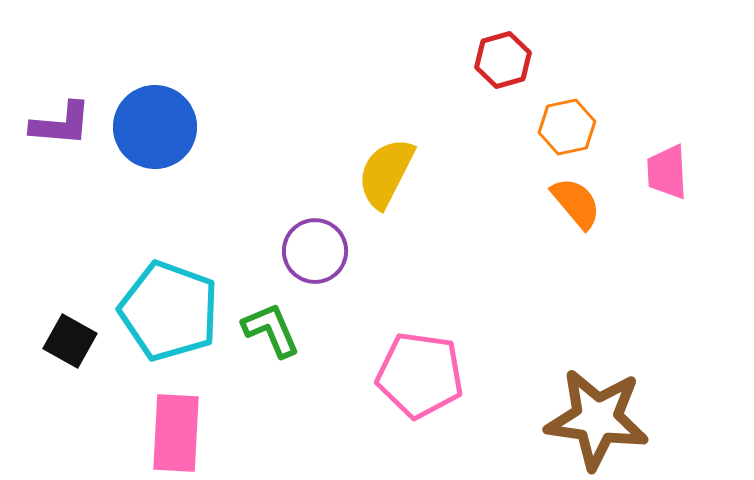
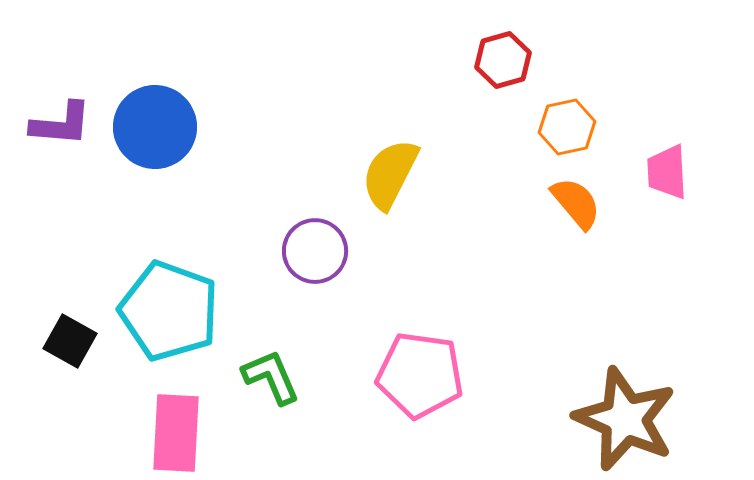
yellow semicircle: moved 4 px right, 1 px down
green L-shape: moved 47 px down
brown star: moved 28 px right; rotated 16 degrees clockwise
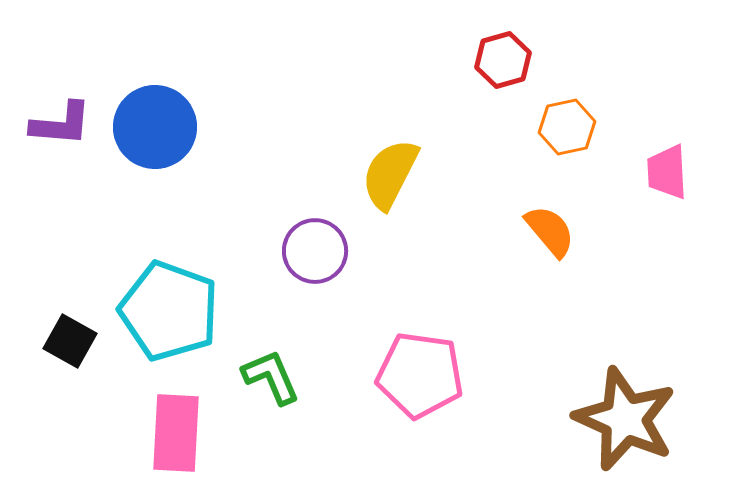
orange semicircle: moved 26 px left, 28 px down
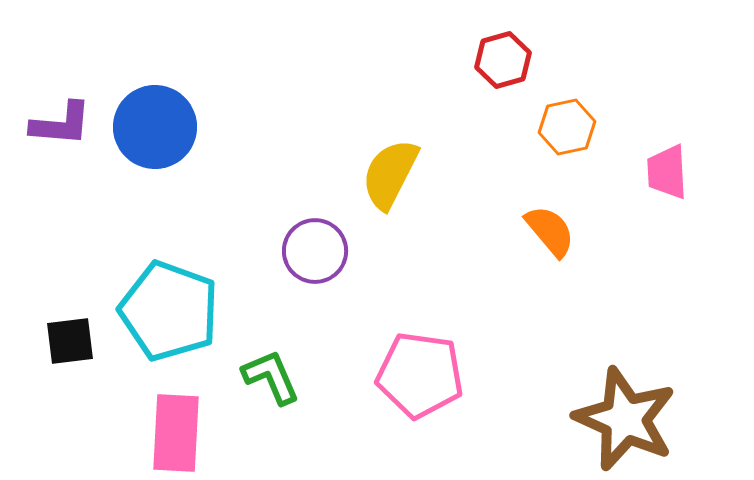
black square: rotated 36 degrees counterclockwise
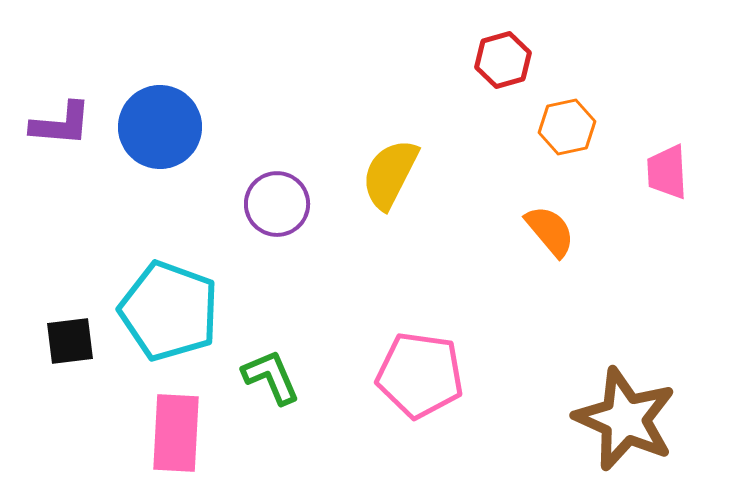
blue circle: moved 5 px right
purple circle: moved 38 px left, 47 px up
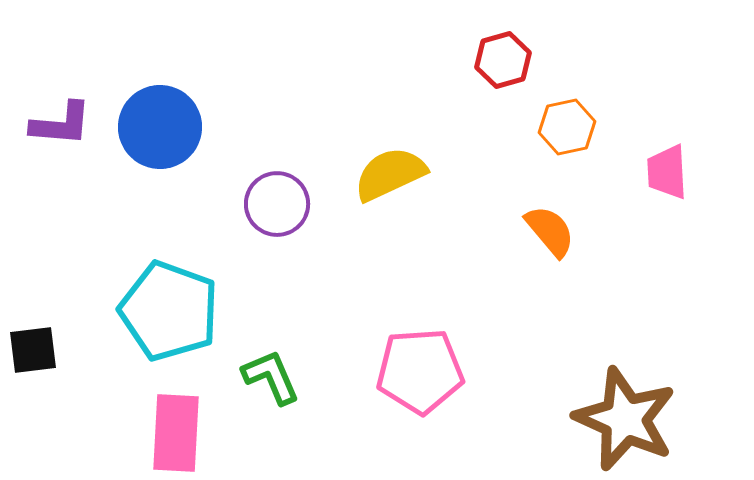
yellow semicircle: rotated 38 degrees clockwise
black square: moved 37 px left, 9 px down
pink pentagon: moved 4 px up; rotated 12 degrees counterclockwise
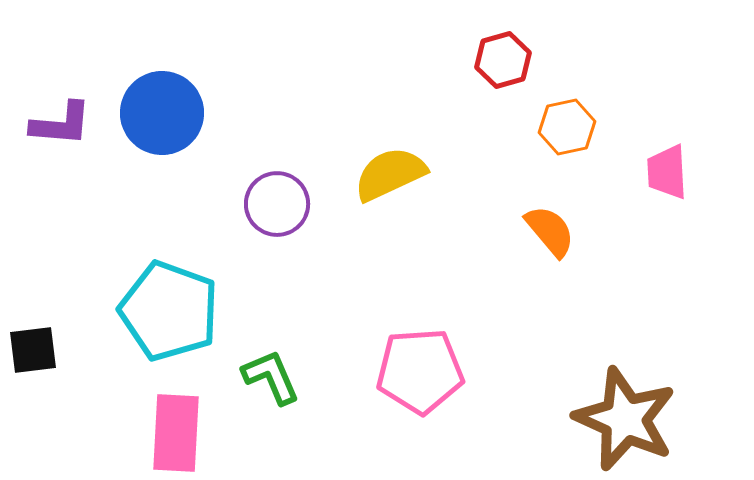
blue circle: moved 2 px right, 14 px up
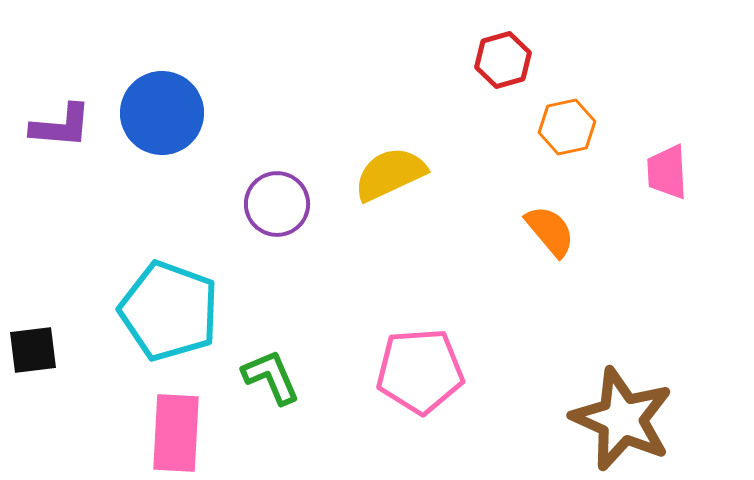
purple L-shape: moved 2 px down
brown star: moved 3 px left
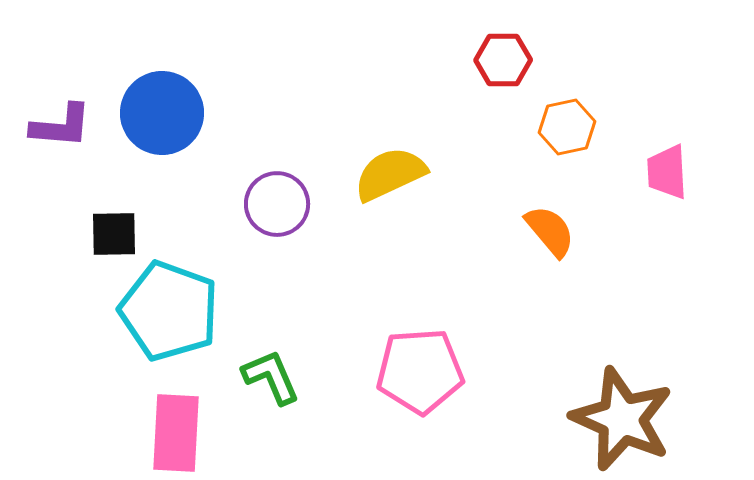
red hexagon: rotated 16 degrees clockwise
black square: moved 81 px right, 116 px up; rotated 6 degrees clockwise
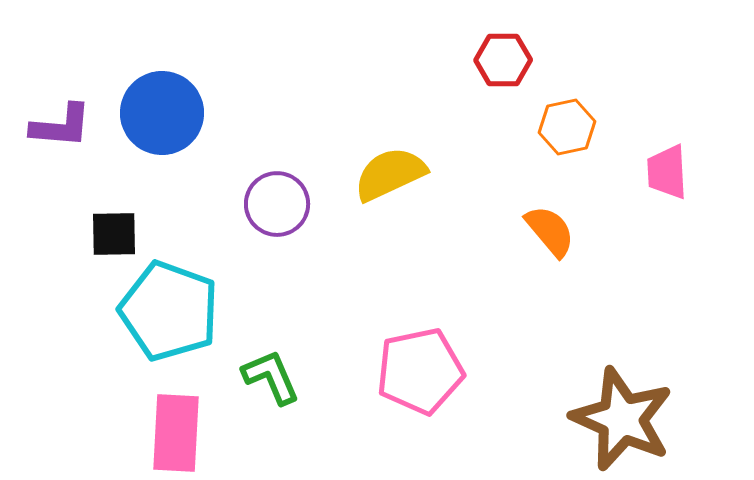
pink pentagon: rotated 8 degrees counterclockwise
